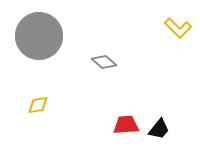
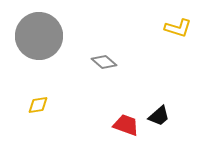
yellow L-shape: rotated 28 degrees counterclockwise
red trapezoid: rotated 24 degrees clockwise
black trapezoid: moved 13 px up; rotated 10 degrees clockwise
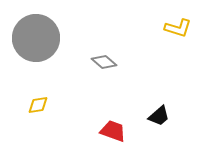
gray circle: moved 3 px left, 2 px down
red trapezoid: moved 13 px left, 6 px down
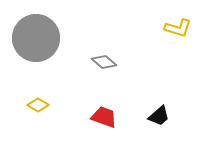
yellow diamond: rotated 40 degrees clockwise
red trapezoid: moved 9 px left, 14 px up
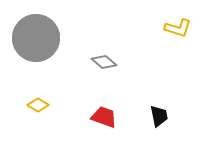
black trapezoid: rotated 60 degrees counterclockwise
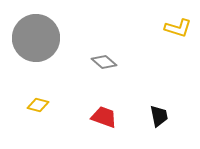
yellow diamond: rotated 15 degrees counterclockwise
